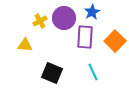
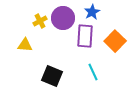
purple circle: moved 1 px left
purple rectangle: moved 1 px up
black square: moved 3 px down
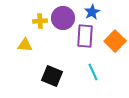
yellow cross: rotated 24 degrees clockwise
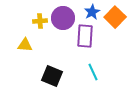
orange square: moved 24 px up
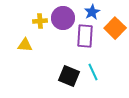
orange square: moved 11 px down
black square: moved 17 px right
